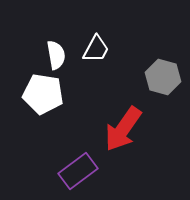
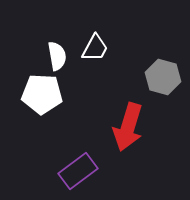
white trapezoid: moved 1 px left, 1 px up
white semicircle: moved 1 px right, 1 px down
white pentagon: moved 1 px left; rotated 6 degrees counterclockwise
red arrow: moved 5 px right, 2 px up; rotated 18 degrees counterclockwise
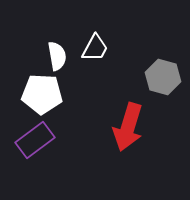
purple rectangle: moved 43 px left, 31 px up
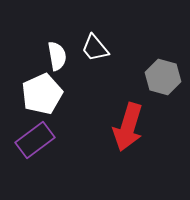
white trapezoid: rotated 112 degrees clockwise
white pentagon: rotated 27 degrees counterclockwise
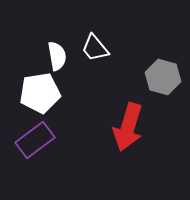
white pentagon: moved 2 px left, 1 px up; rotated 15 degrees clockwise
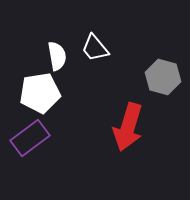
purple rectangle: moved 5 px left, 2 px up
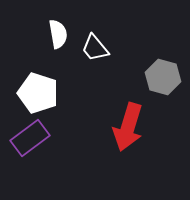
white semicircle: moved 1 px right, 22 px up
white pentagon: moved 2 px left; rotated 27 degrees clockwise
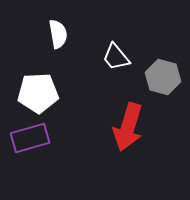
white trapezoid: moved 21 px right, 9 px down
white pentagon: rotated 21 degrees counterclockwise
purple rectangle: rotated 21 degrees clockwise
